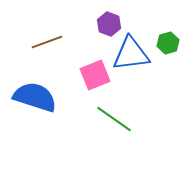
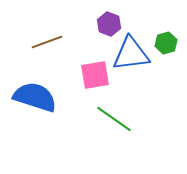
green hexagon: moved 2 px left
pink square: rotated 12 degrees clockwise
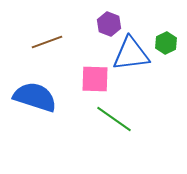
green hexagon: rotated 10 degrees counterclockwise
pink square: moved 4 px down; rotated 12 degrees clockwise
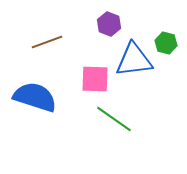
green hexagon: rotated 20 degrees counterclockwise
blue triangle: moved 3 px right, 6 px down
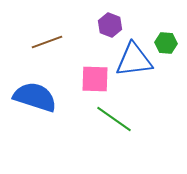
purple hexagon: moved 1 px right, 1 px down
green hexagon: rotated 10 degrees counterclockwise
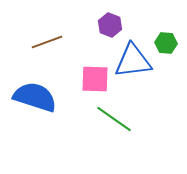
blue triangle: moved 1 px left, 1 px down
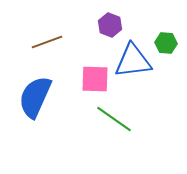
blue semicircle: rotated 84 degrees counterclockwise
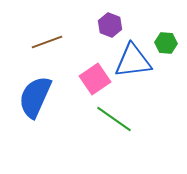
pink square: rotated 36 degrees counterclockwise
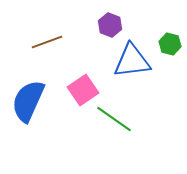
green hexagon: moved 4 px right, 1 px down; rotated 10 degrees clockwise
blue triangle: moved 1 px left
pink square: moved 12 px left, 11 px down
blue semicircle: moved 7 px left, 4 px down
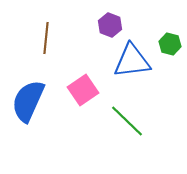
brown line: moved 1 px left, 4 px up; rotated 64 degrees counterclockwise
green line: moved 13 px right, 2 px down; rotated 9 degrees clockwise
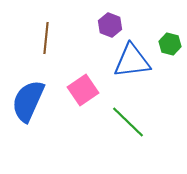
green line: moved 1 px right, 1 px down
